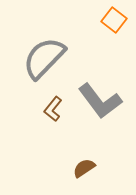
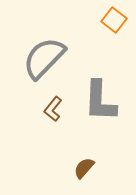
gray L-shape: rotated 39 degrees clockwise
brown semicircle: rotated 15 degrees counterclockwise
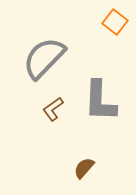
orange square: moved 1 px right, 2 px down
brown L-shape: rotated 15 degrees clockwise
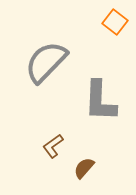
gray semicircle: moved 2 px right, 4 px down
brown L-shape: moved 37 px down
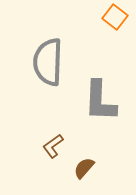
orange square: moved 5 px up
gray semicircle: moved 2 px right; rotated 42 degrees counterclockwise
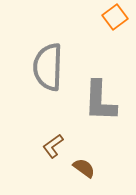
orange square: rotated 15 degrees clockwise
gray semicircle: moved 5 px down
brown semicircle: rotated 85 degrees clockwise
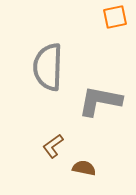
orange square: rotated 25 degrees clockwise
gray L-shape: rotated 99 degrees clockwise
brown semicircle: rotated 25 degrees counterclockwise
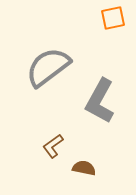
orange square: moved 2 px left, 1 px down
gray semicircle: rotated 51 degrees clockwise
gray L-shape: rotated 72 degrees counterclockwise
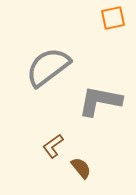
gray L-shape: rotated 72 degrees clockwise
brown semicircle: moved 3 px left; rotated 40 degrees clockwise
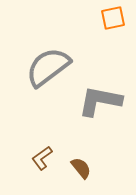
brown L-shape: moved 11 px left, 12 px down
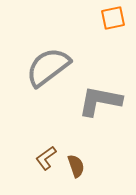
brown L-shape: moved 4 px right
brown semicircle: moved 5 px left, 2 px up; rotated 20 degrees clockwise
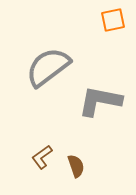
orange square: moved 2 px down
brown L-shape: moved 4 px left, 1 px up
